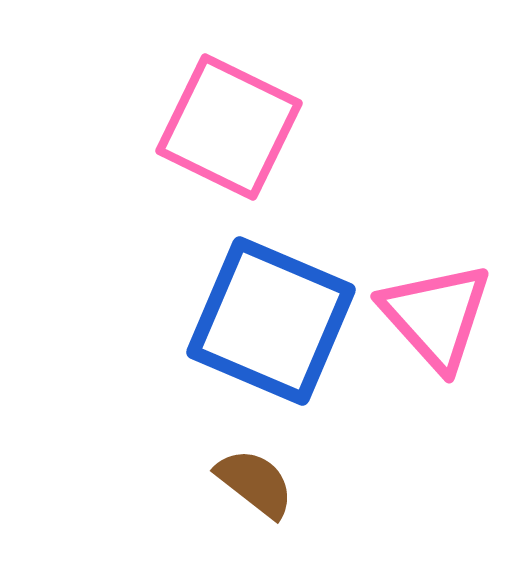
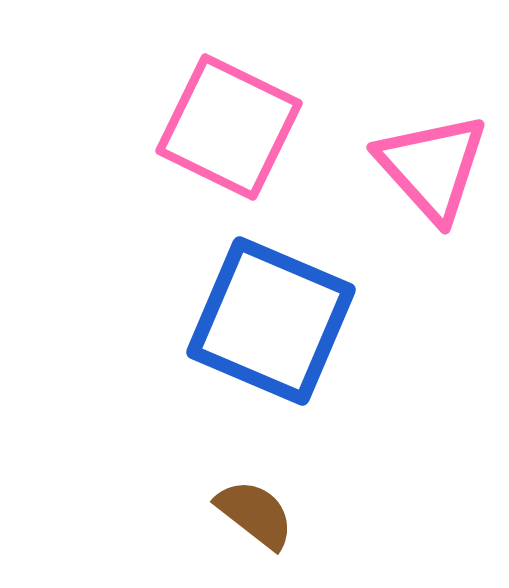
pink triangle: moved 4 px left, 149 px up
brown semicircle: moved 31 px down
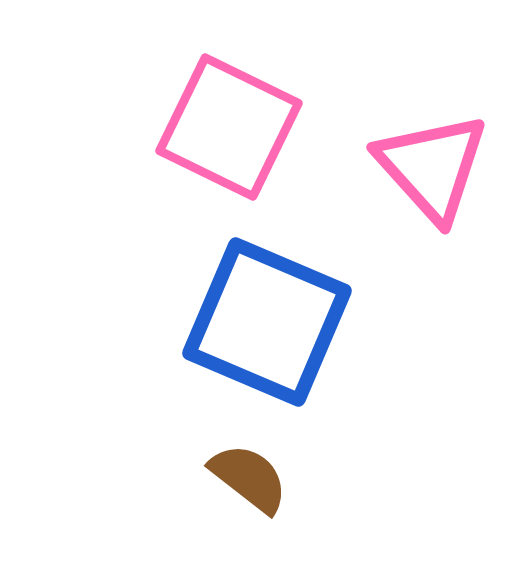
blue square: moved 4 px left, 1 px down
brown semicircle: moved 6 px left, 36 px up
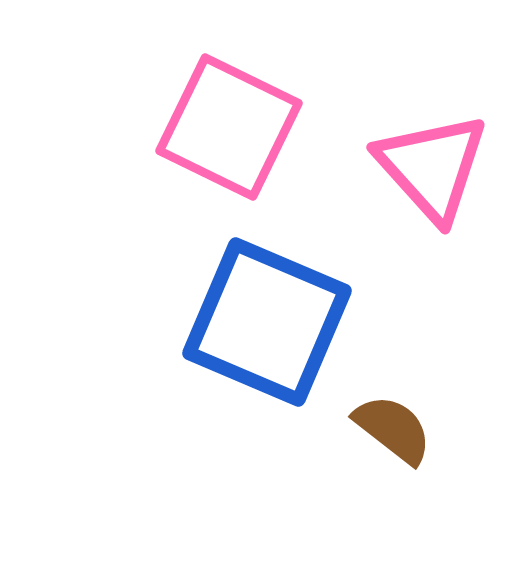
brown semicircle: moved 144 px right, 49 px up
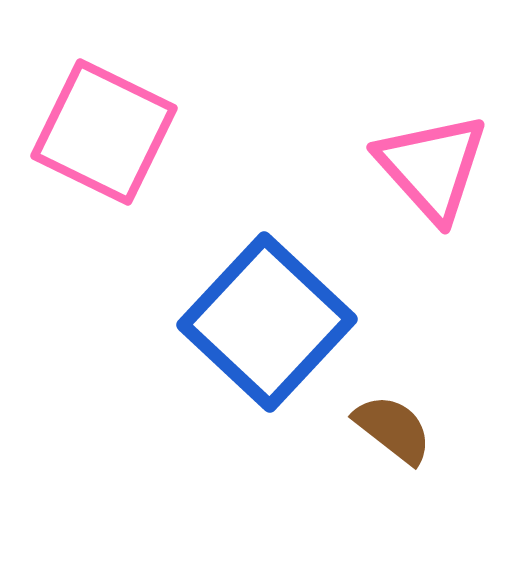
pink square: moved 125 px left, 5 px down
blue square: rotated 20 degrees clockwise
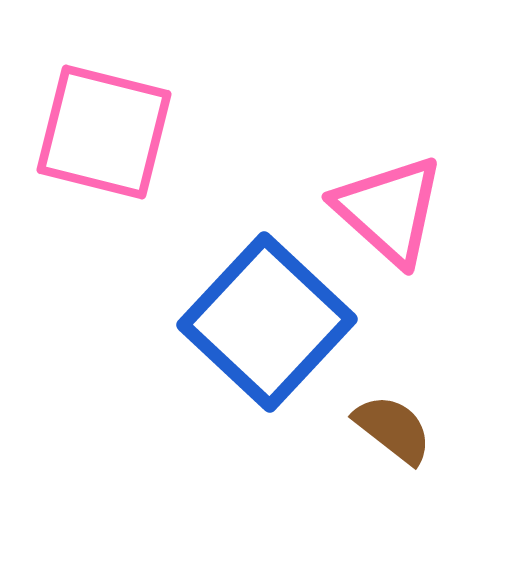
pink square: rotated 12 degrees counterclockwise
pink triangle: moved 43 px left, 43 px down; rotated 6 degrees counterclockwise
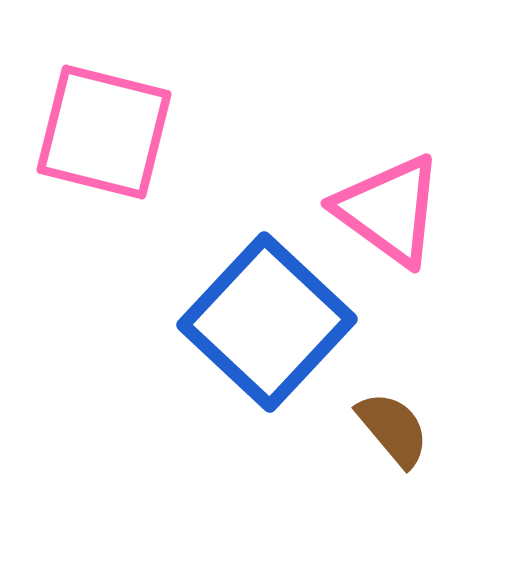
pink triangle: rotated 6 degrees counterclockwise
brown semicircle: rotated 12 degrees clockwise
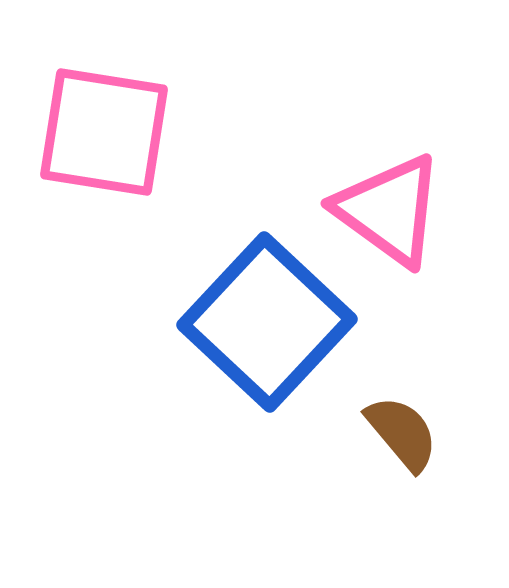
pink square: rotated 5 degrees counterclockwise
brown semicircle: moved 9 px right, 4 px down
